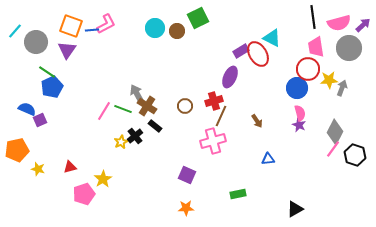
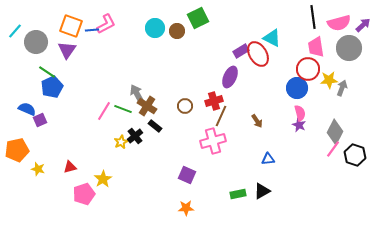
black triangle at (295, 209): moved 33 px left, 18 px up
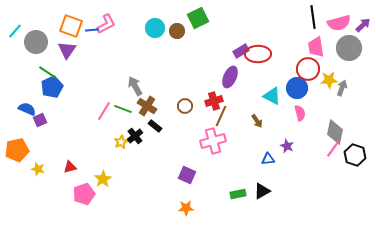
cyan triangle at (272, 38): moved 58 px down
red ellipse at (258, 54): rotated 60 degrees counterclockwise
gray arrow at (137, 94): moved 2 px left, 8 px up
purple star at (299, 125): moved 12 px left, 21 px down
gray diamond at (335, 132): rotated 15 degrees counterclockwise
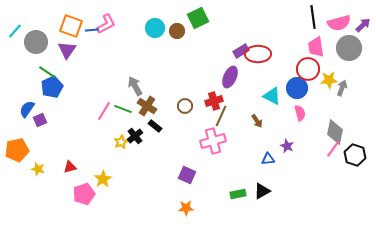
blue semicircle at (27, 109): rotated 78 degrees counterclockwise
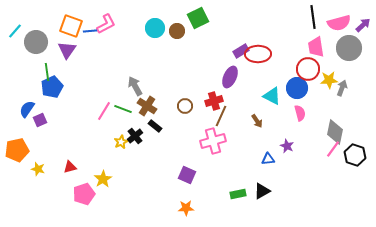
blue line at (92, 30): moved 2 px left, 1 px down
green line at (47, 72): rotated 48 degrees clockwise
